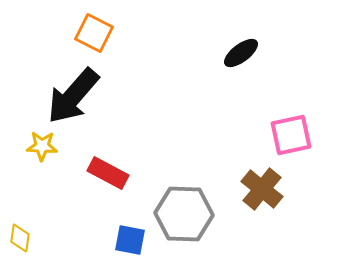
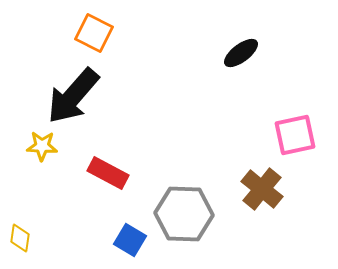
pink square: moved 4 px right
blue square: rotated 20 degrees clockwise
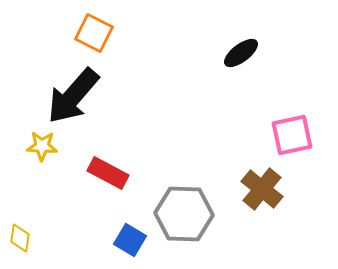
pink square: moved 3 px left
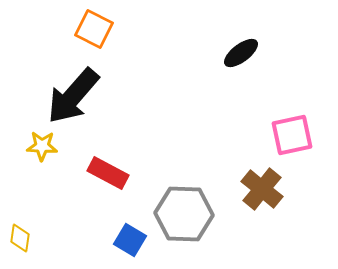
orange square: moved 4 px up
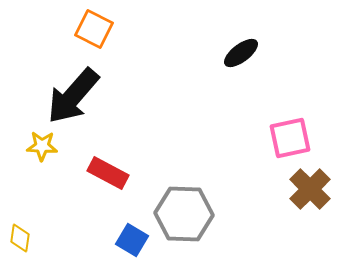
pink square: moved 2 px left, 3 px down
brown cross: moved 48 px right; rotated 6 degrees clockwise
blue square: moved 2 px right
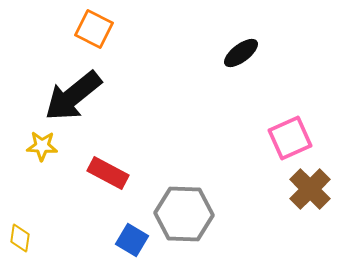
black arrow: rotated 10 degrees clockwise
pink square: rotated 12 degrees counterclockwise
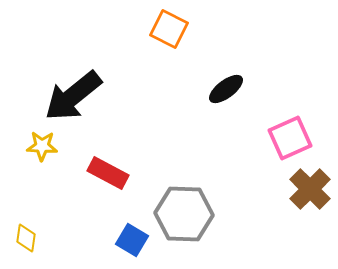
orange square: moved 75 px right
black ellipse: moved 15 px left, 36 px down
yellow diamond: moved 6 px right
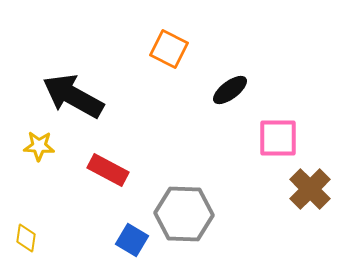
orange square: moved 20 px down
black ellipse: moved 4 px right, 1 px down
black arrow: rotated 68 degrees clockwise
pink square: moved 12 px left; rotated 24 degrees clockwise
yellow star: moved 3 px left
red rectangle: moved 3 px up
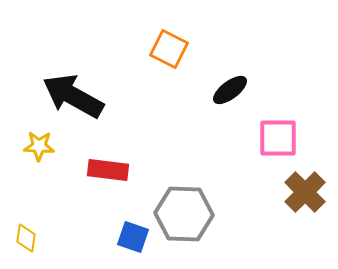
red rectangle: rotated 21 degrees counterclockwise
brown cross: moved 5 px left, 3 px down
blue square: moved 1 px right, 3 px up; rotated 12 degrees counterclockwise
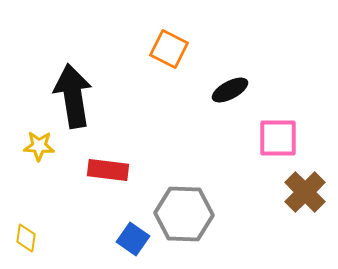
black ellipse: rotated 9 degrees clockwise
black arrow: rotated 52 degrees clockwise
blue square: moved 2 px down; rotated 16 degrees clockwise
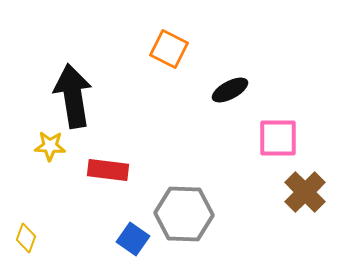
yellow star: moved 11 px right
yellow diamond: rotated 12 degrees clockwise
